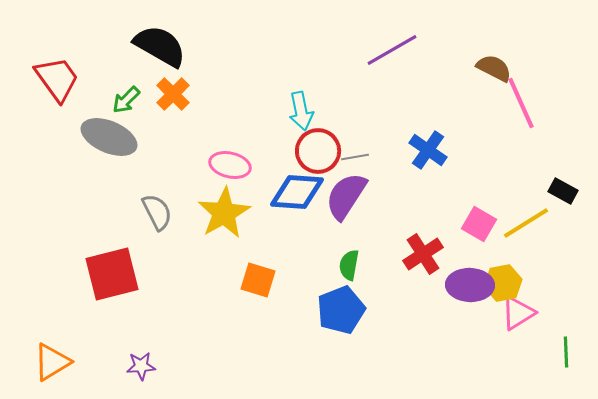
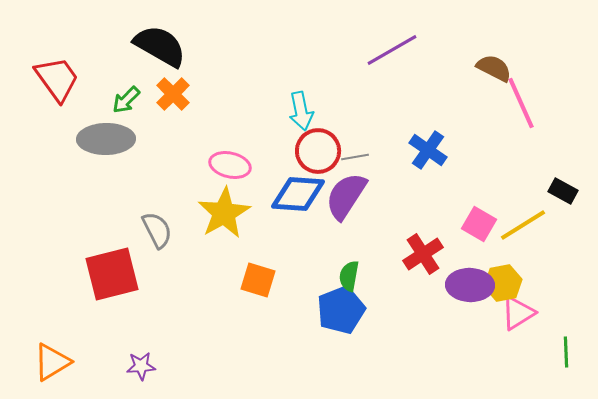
gray ellipse: moved 3 px left, 2 px down; rotated 24 degrees counterclockwise
blue diamond: moved 1 px right, 2 px down
gray semicircle: moved 18 px down
yellow line: moved 3 px left, 2 px down
green semicircle: moved 11 px down
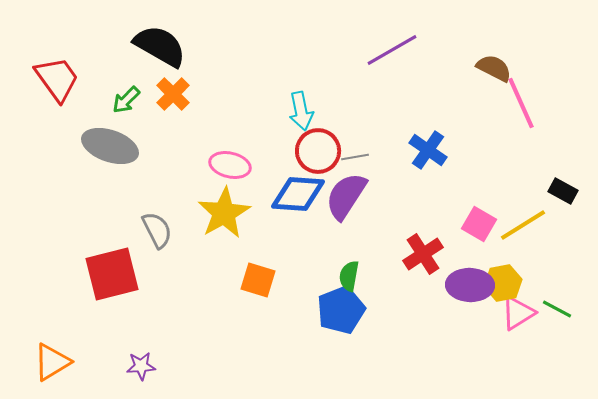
gray ellipse: moved 4 px right, 7 px down; rotated 20 degrees clockwise
green line: moved 9 px left, 43 px up; rotated 60 degrees counterclockwise
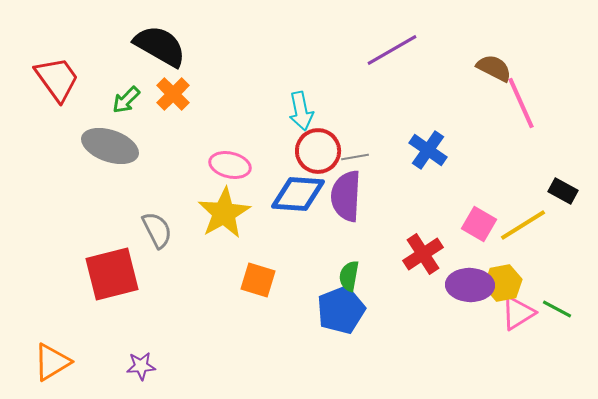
purple semicircle: rotated 30 degrees counterclockwise
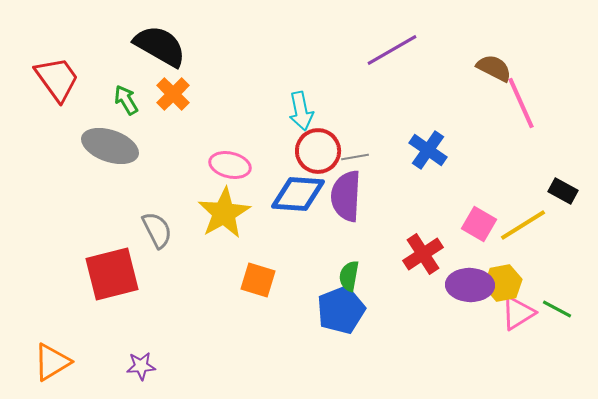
green arrow: rotated 104 degrees clockwise
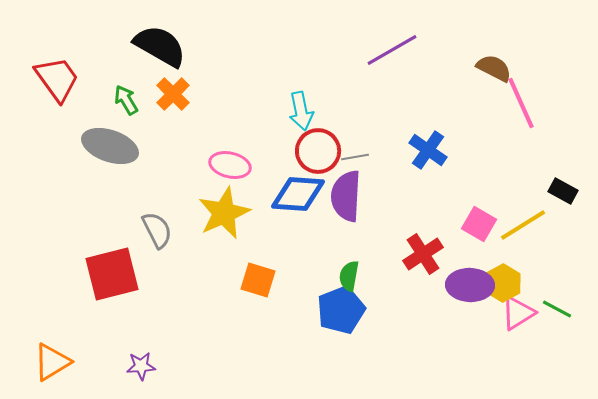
yellow star: rotated 6 degrees clockwise
yellow hexagon: rotated 18 degrees counterclockwise
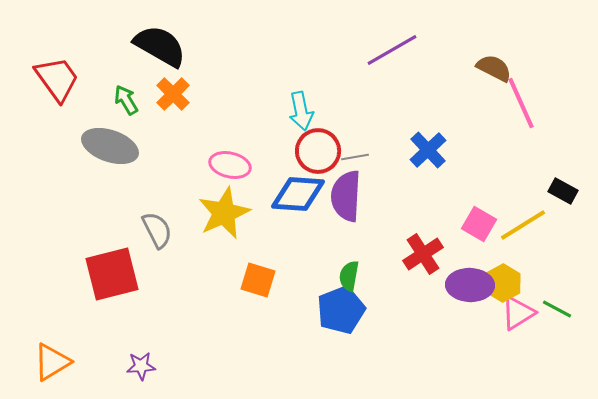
blue cross: rotated 12 degrees clockwise
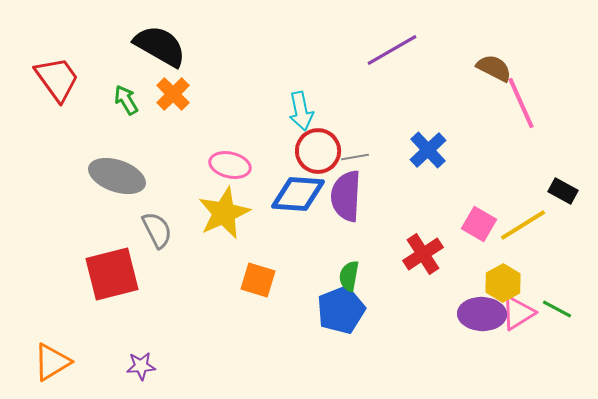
gray ellipse: moved 7 px right, 30 px down
purple ellipse: moved 12 px right, 29 px down
